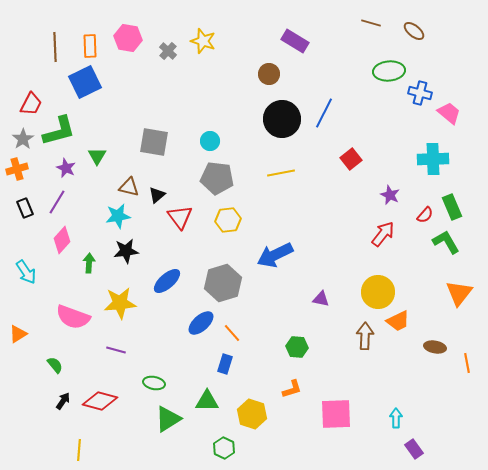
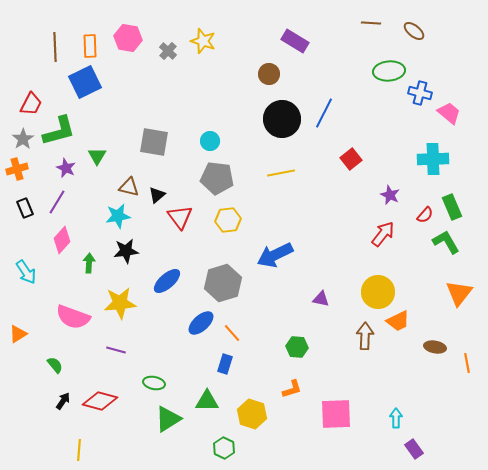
brown line at (371, 23): rotated 12 degrees counterclockwise
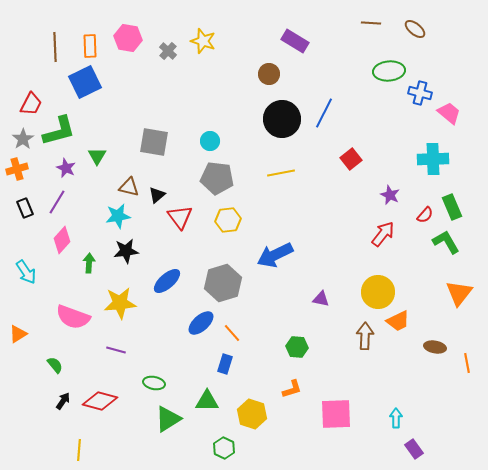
brown ellipse at (414, 31): moved 1 px right, 2 px up
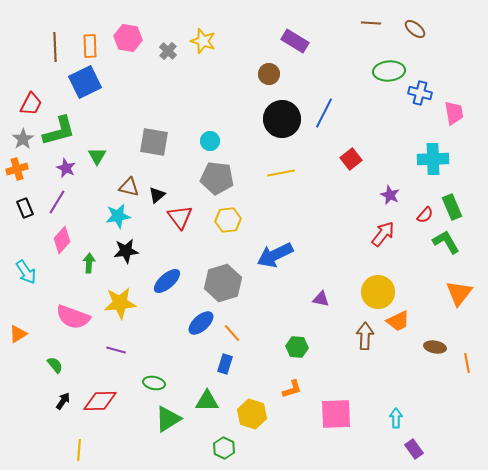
pink trapezoid at (449, 113): moved 5 px right; rotated 40 degrees clockwise
red diamond at (100, 401): rotated 16 degrees counterclockwise
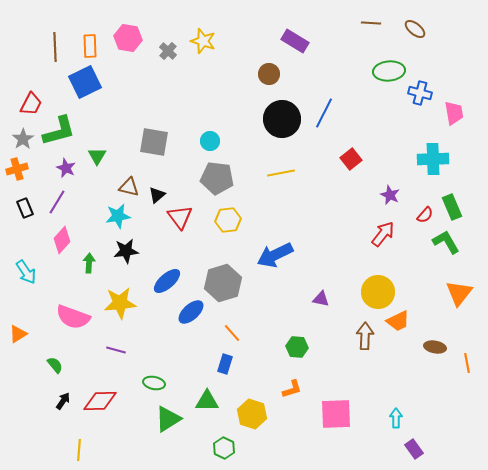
blue ellipse at (201, 323): moved 10 px left, 11 px up
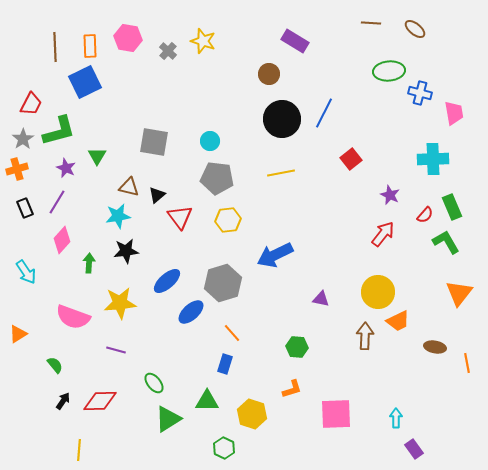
green ellipse at (154, 383): rotated 40 degrees clockwise
